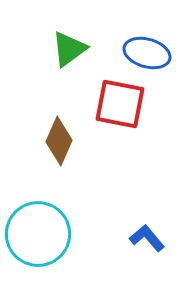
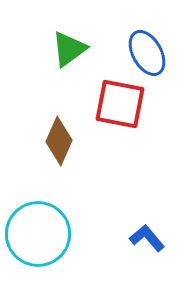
blue ellipse: rotated 45 degrees clockwise
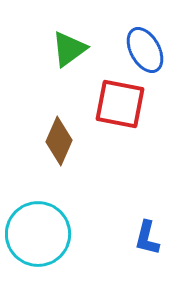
blue ellipse: moved 2 px left, 3 px up
blue L-shape: rotated 126 degrees counterclockwise
